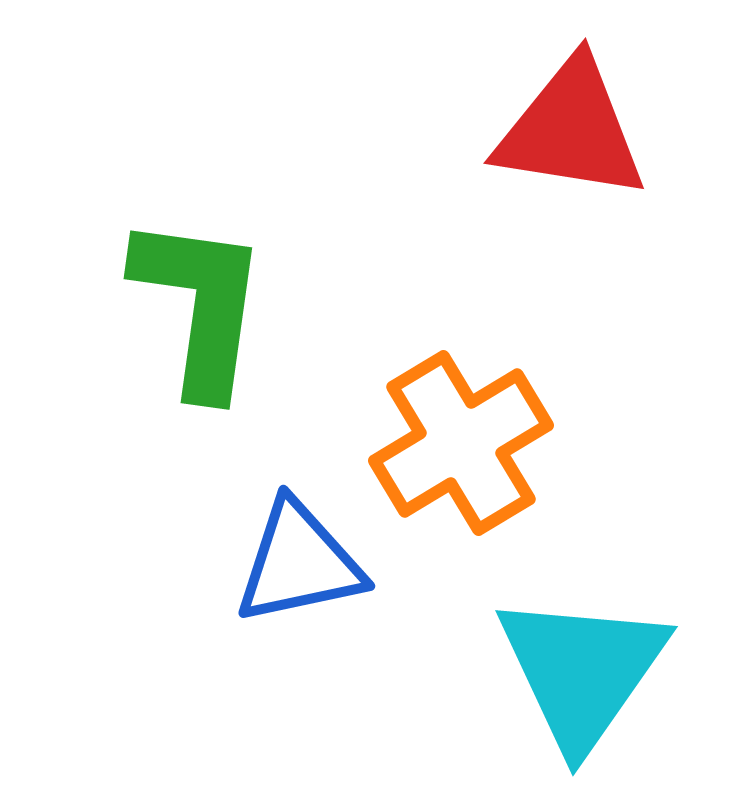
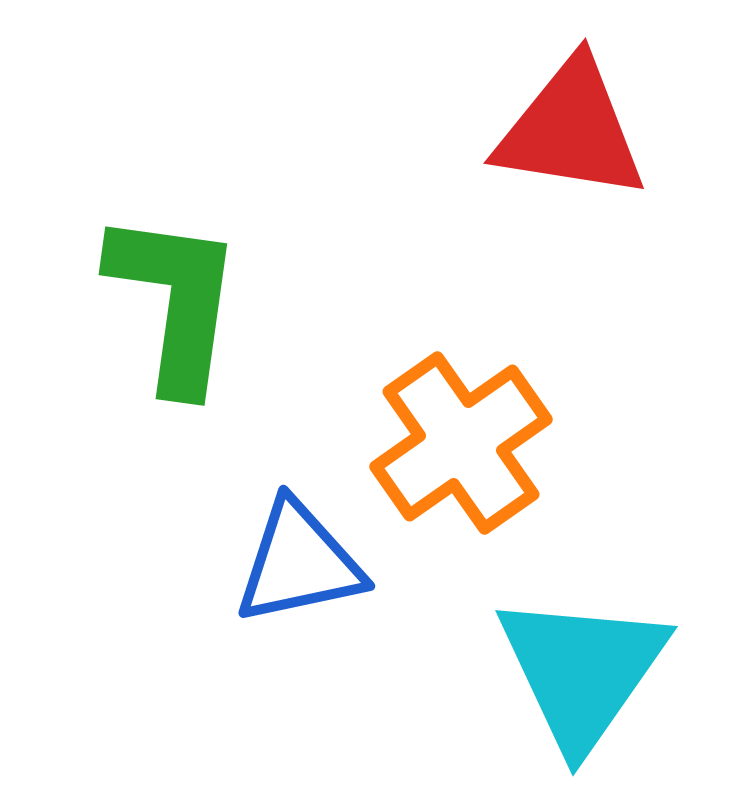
green L-shape: moved 25 px left, 4 px up
orange cross: rotated 4 degrees counterclockwise
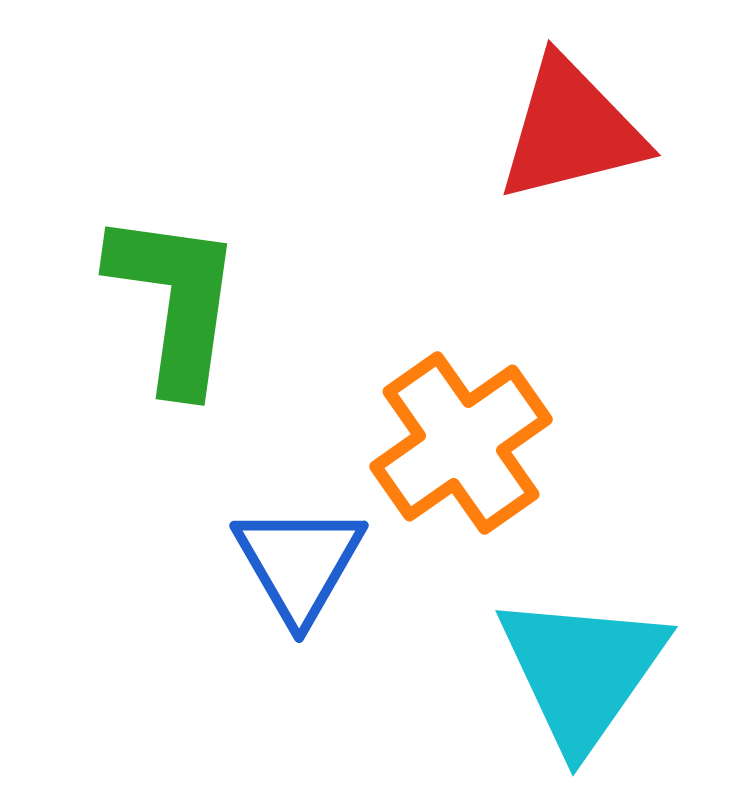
red triangle: rotated 23 degrees counterclockwise
blue triangle: rotated 48 degrees counterclockwise
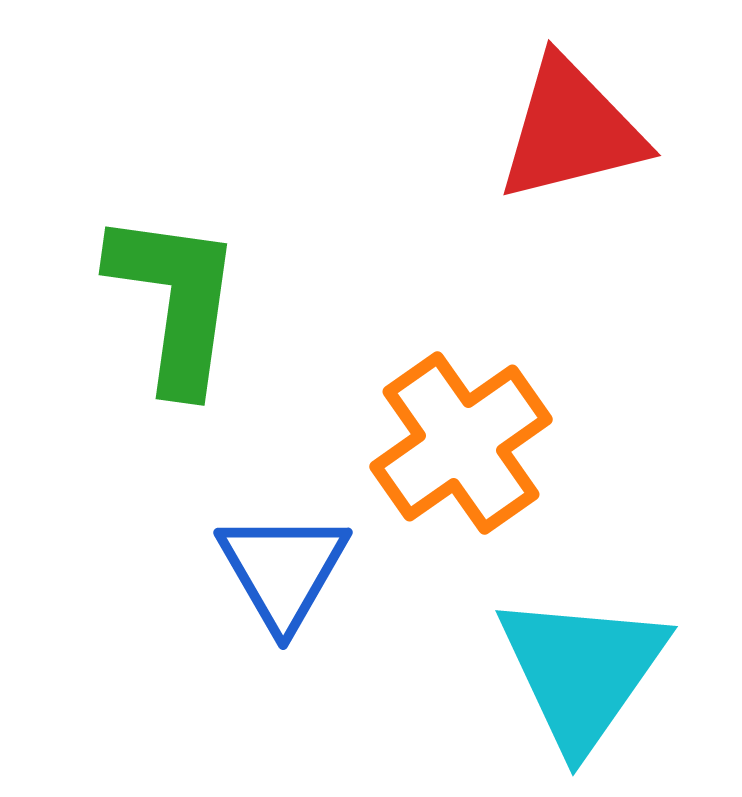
blue triangle: moved 16 px left, 7 px down
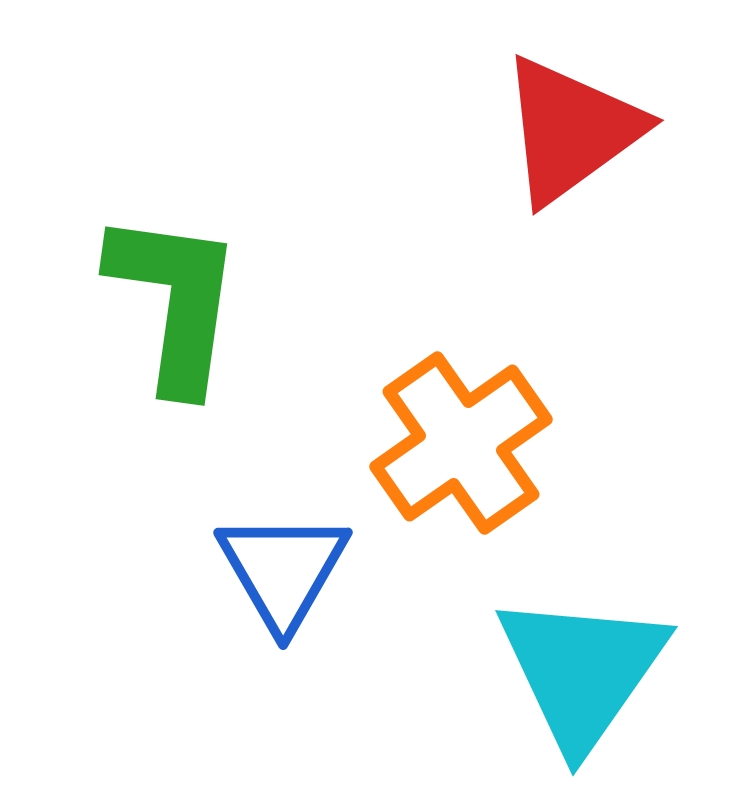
red triangle: rotated 22 degrees counterclockwise
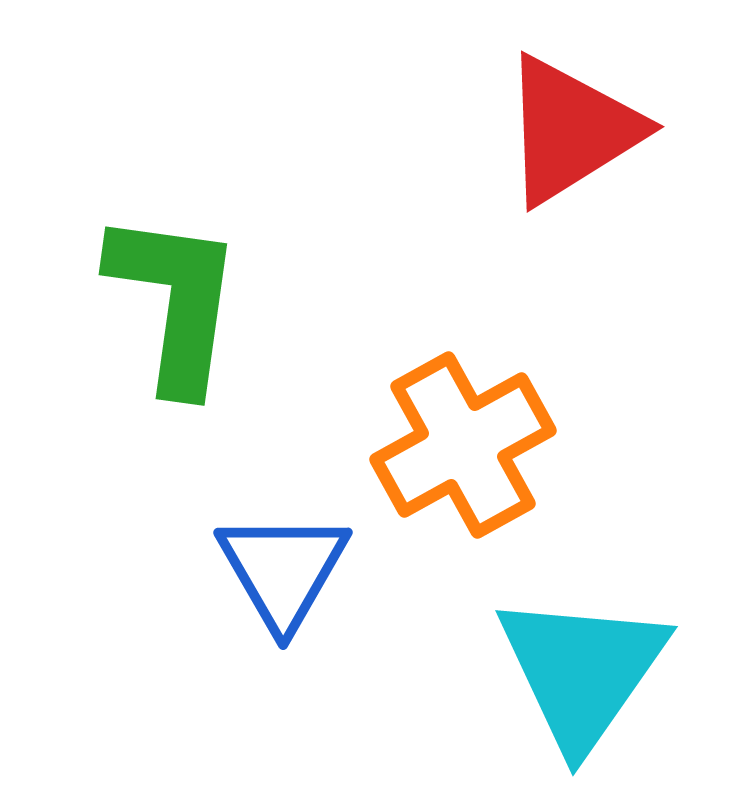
red triangle: rotated 4 degrees clockwise
orange cross: moved 2 px right, 2 px down; rotated 6 degrees clockwise
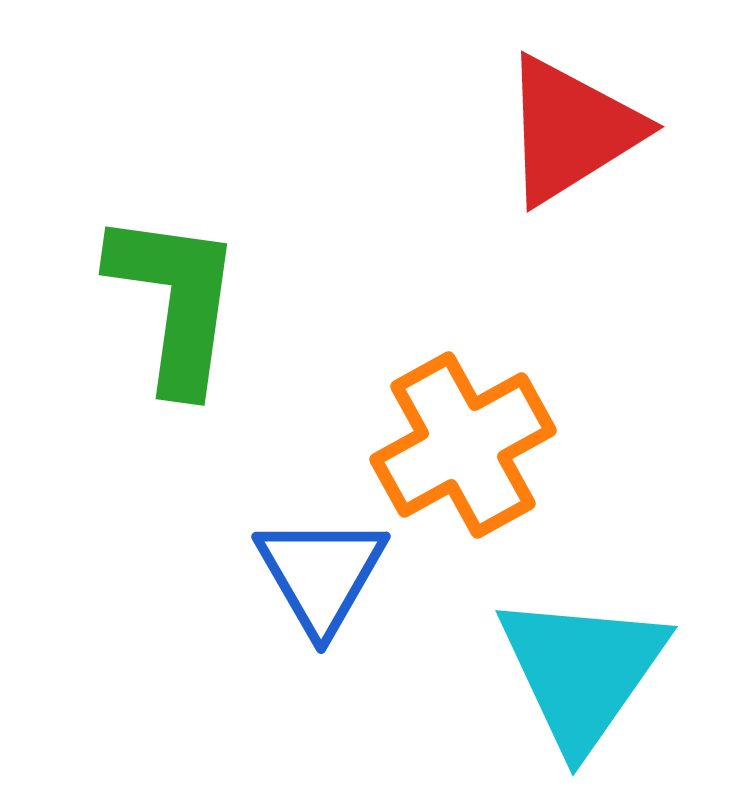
blue triangle: moved 38 px right, 4 px down
